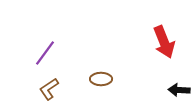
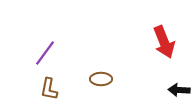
brown L-shape: rotated 45 degrees counterclockwise
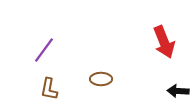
purple line: moved 1 px left, 3 px up
black arrow: moved 1 px left, 1 px down
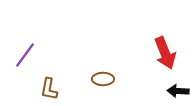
red arrow: moved 1 px right, 11 px down
purple line: moved 19 px left, 5 px down
brown ellipse: moved 2 px right
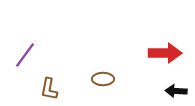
red arrow: rotated 68 degrees counterclockwise
black arrow: moved 2 px left
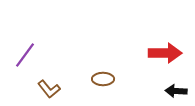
brown L-shape: rotated 50 degrees counterclockwise
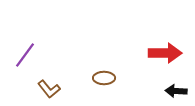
brown ellipse: moved 1 px right, 1 px up
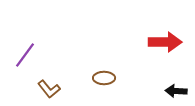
red arrow: moved 11 px up
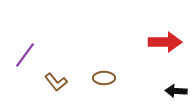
brown L-shape: moved 7 px right, 7 px up
